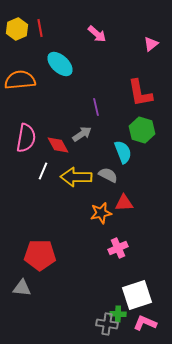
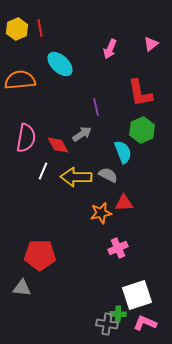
pink arrow: moved 13 px right, 15 px down; rotated 72 degrees clockwise
green hexagon: rotated 20 degrees clockwise
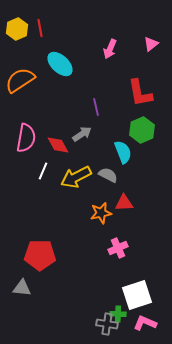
orange semicircle: rotated 28 degrees counterclockwise
yellow arrow: rotated 28 degrees counterclockwise
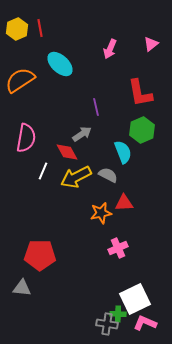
red diamond: moved 9 px right, 7 px down
white square: moved 2 px left, 4 px down; rotated 8 degrees counterclockwise
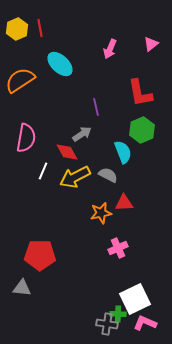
yellow arrow: moved 1 px left
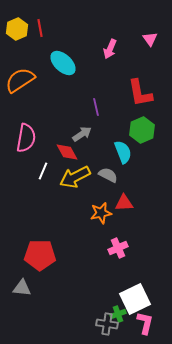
pink triangle: moved 1 px left, 5 px up; rotated 28 degrees counterclockwise
cyan ellipse: moved 3 px right, 1 px up
green cross: rotated 21 degrees counterclockwise
pink L-shape: rotated 80 degrees clockwise
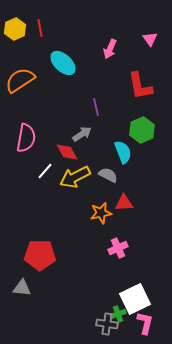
yellow hexagon: moved 2 px left
red L-shape: moved 7 px up
white line: moved 2 px right; rotated 18 degrees clockwise
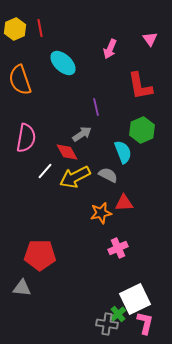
orange semicircle: rotated 76 degrees counterclockwise
green cross: rotated 21 degrees counterclockwise
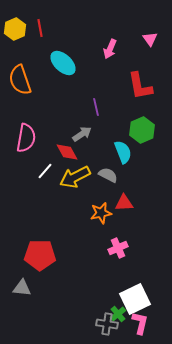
pink L-shape: moved 5 px left
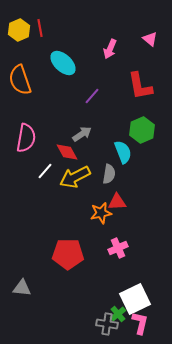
yellow hexagon: moved 4 px right, 1 px down
pink triangle: rotated 14 degrees counterclockwise
purple line: moved 4 px left, 11 px up; rotated 54 degrees clockwise
gray semicircle: moved 1 px right, 1 px up; rotated 72 degrees clockwise
red triangle: moved 7 px left, 1 px up
red pentagon: moved 28 px right, 1 px up
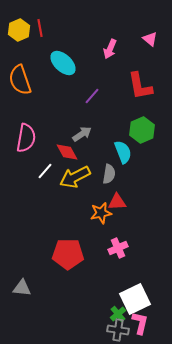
gray cross: moved 11 px right, 6 px down
